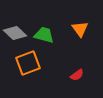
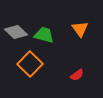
gray diamond: moved 1 px right, 1 px up
orange square: moved 2 px right, 1 px down; rotated 25 degrees counterclockwise
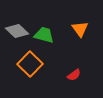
gray diamond: moved 1 px right, 1 px up
red semicircle: moved 3 px left
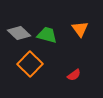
gray diamond: moved 2 px right, 2 px down
green trapezoid: moved 3 px right
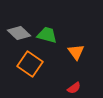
orange triangle: moved 4 px left, 23 px down
orange square: rotated 10 degrees counterclockwise
red semicircle: moved 13 px down
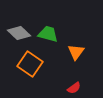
green trapezoid: moved 1 px right, 1 px up
orange triangle: rotated 12 degrees clockwise
